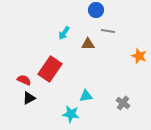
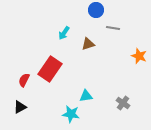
gray line: moved 5 px right, 3 px up
brown triangle: rotated 16 degrees counterclockwise
red semicircle: rotated 88 degrees counterclockwise
black triangle: moved 9 px left, 9 px down
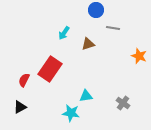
cyan star: moved 1 px up
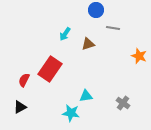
cyan arrow: moved 1 px right, 1 px down
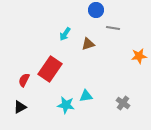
orange star: rotated 28 degrees counterclockwise
cyan star: moved 5 px left, 8 px up
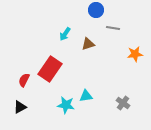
orange star: moved 4 px left, 2 px up
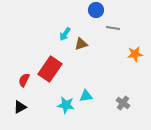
brown triangle: moved 7 px left
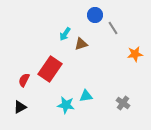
blue circle: moved 1 px left, 5 px down
gray line: rotated 48 degrees clockwise
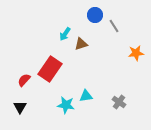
gray line: moved 1 px right, 2 px up
orange star: moved 1 px right, 1 px up
red semicircle: rotated 16 degrees clockwise
gray cross: moved 4 px left, 1 px up
black triangle: rotated 32 degrees counterclockwise
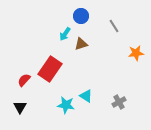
blue circle: moved 14 px left, 1 px down
cyan triangle: rotated 40 degrees clockwise
gray cross: rotated 24 degrees clockwise
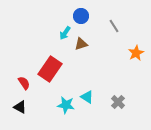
cyan arrow: moved 1 px up
orange star: rotated 21 degrees counterclockwise
red semicircle: moved 3 px down; rotated 104 degrees clockwise
cyan triangle: moved 1 px right, 1 px down
gray cross: moved 1 px left; rotated 16 degrees counterclockwise
black triangle: rotated 32 degrees counterclockwise
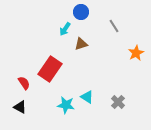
blue circle: moved 4 px up
cyan arrow: moved 4 px up
